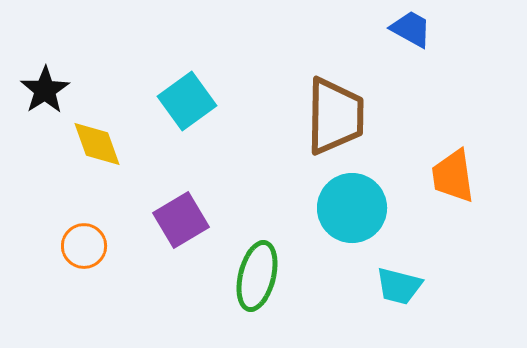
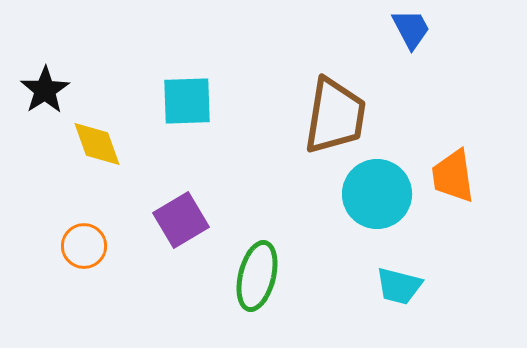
blue trapezoid: rotated 33 degrees clockwise
cyan square: rotated 34 degrees clockwise
brown trapezoid: rotated 8 degrees clockwise
cyan circle: moved 25 px right, 14 px up
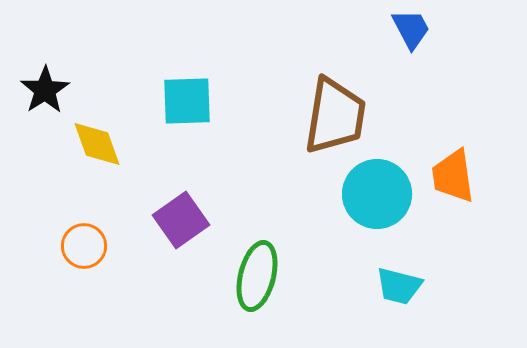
purple square: rotated 4 degrees counterclockwise
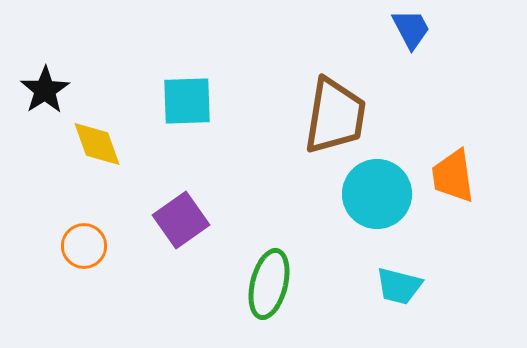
green ellipse: moved 12 px right, 8 px down
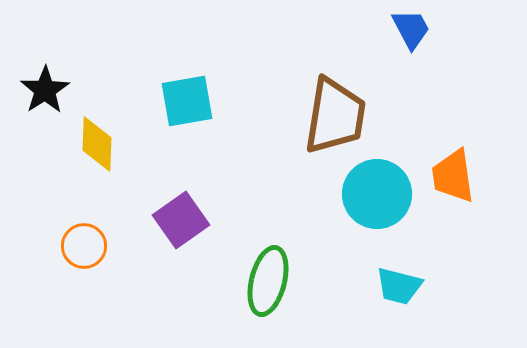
cyan square: rotated 8 degrees counterclockwise
yellow diamond: rotated 22 degrees clockwise
green ellipse: moved 1 px left, 3 px up
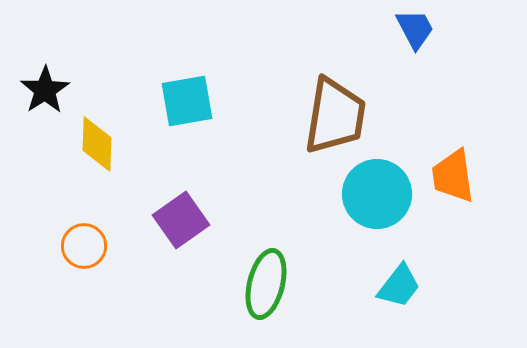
blue trapezoid: moved 4 px right
green ellipse: moved 2 px left, 3 px down
cyan trapezoid: rotated 66 degrees counterclockwise
